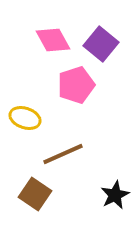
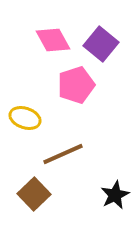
brown square: moved 1 px left; rotated 12 degrees clockwise
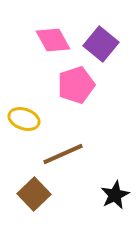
yellow ellipse: moved 1 px left, 1 px down
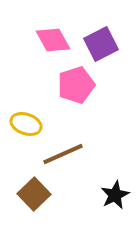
purple square: rotated 24 degrees clockwise
yellow ellipse: moved 2 px right, 5 px down
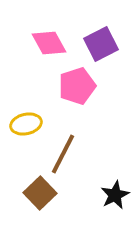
pink diamond: moved 4 px left, 3 px down
pink pentagon: moved 1 px right, 1 px down
yellow ellipse: rotated 32 degrees counterclockwise
brown line: rotated 39 degrees counterclockwise
brown square: moved 6 px right, 1 px up
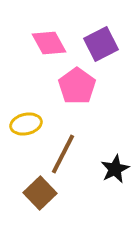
pink pentagon: rotated 18 degrees counterclockwise
black star: moved 26 px up
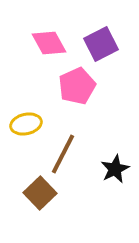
pink pentagon: rotated 12 degrees clockwise
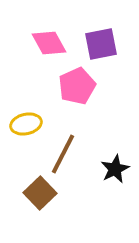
purple square: rotated 16 degrees clockwise
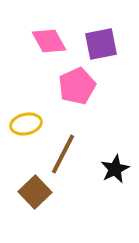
pink diamond: moved 2 px up
brown square: moved 5 px left, 1 px up
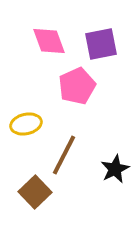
pink diamond: rotated 9 degrees clockwise
brown line: moved 1 px right, 1 px down
